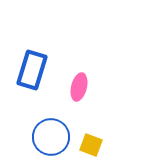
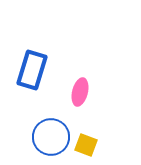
pink ellipse: moved 1 px right, 5 px down
yellow square: moved 5 px left
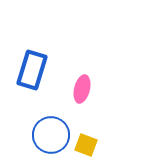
pink ellipse: moved 2 px right, 3 px up
blue circle: moved 2 px up
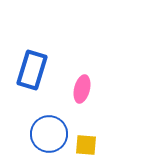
blue circle: moved 2 px left, 1 px up
yellow square: rotated 15 degrees counterclockwise
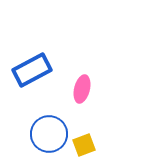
blue rectangle: rotated 45 degrees clockwise
yellow square: moved 2 px left; rotated 25 degrees counterclockwise
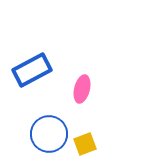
yellow square: moved 1 px right, 1 px up
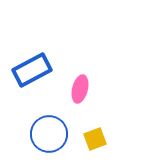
pink ellipse: moved 2 px left
yellow square: moved 10 px right, 5 px up
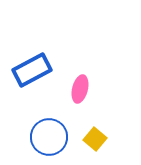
blue circle: moved 3 px down
yellow square: rotated 30 degrees counterclockwise
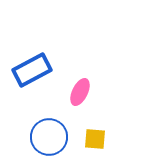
pink ellipse: moved 3 px down; rotated 12 degrees clockwise
yellow square: rotated 35 degrees counterclockwise
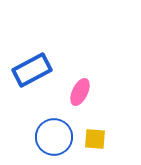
blue circle: moved 5 px right
